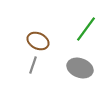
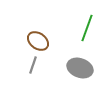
green line: moved 1 px right, 1 px up; rotated 16 degrees counterclockwise
brown ellipse: rotated 10 degrees clockwise
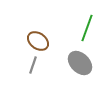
gray ellipse: moved 5 px up; rotated 25 degrees clockwise
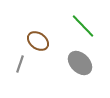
green line: moved 4 px left, 2 px up; rotated 64 degrees counterclockwise
gray line: moved 13 px left, 1 px up
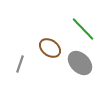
green line: moved 3 px down
brown ellipse: moved 12 px right, 7 px down
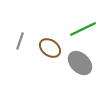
green line: rotated 72 degrees counterclockwise
gray line: moved 23 px up
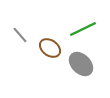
gray line: moved 6 px up; rotated 60 degrees counterclockwise
gray ellipse: moved 1 px right, 1 px down
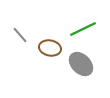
brown ellipse: rotated 25 degrees counterclockwise
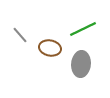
gray ellipse: rotated 50 degrees clockwise
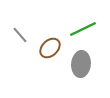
brown ellipse: rotated 55 degrees counterclockwise
